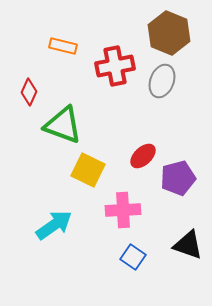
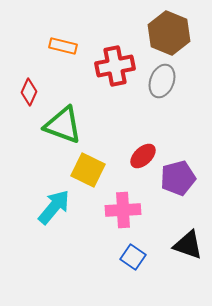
cyan arrow: moved 18 px up; rotated 15 degrees counterclockwise
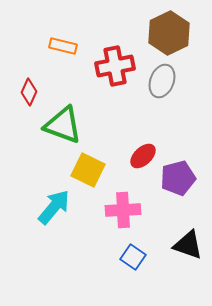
brown hexagon: rotated 12 degrees clockwise
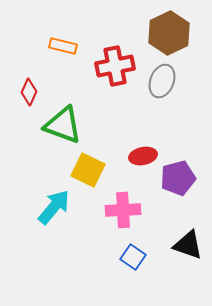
red ellipse: rotated 32 degrees clockwise
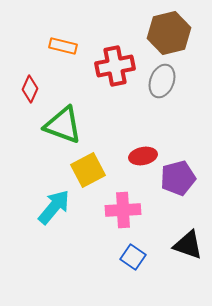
brown hexagon: rotated 12 degrees clockwise
red diamond: moved 1 px right, 3 px up
yellow square: rotated 36 degrees clockwise
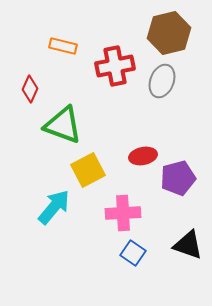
pink cross: moved 3 px down
blue square: moved 4 px up
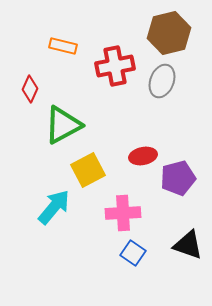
green triangle: rotated 48 degrees counterclockwise
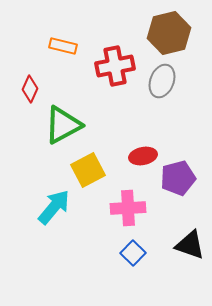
pink cross: moved 5 px right, 5 px up
black triangle: moved 2 px right
blue square: rotated 10 degrees clockwise
